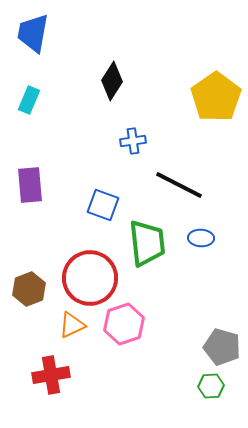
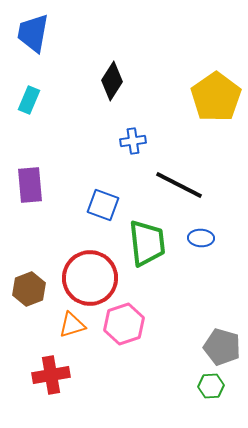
orange triangle: rotated 8 degrees clockwise
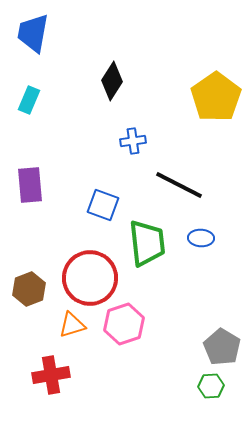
gray pentagon: rotated 15 degrees clockwise
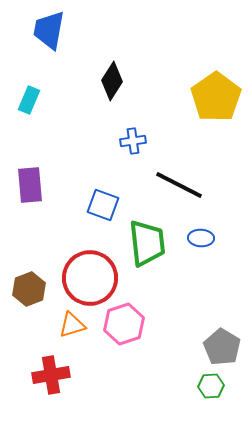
blue trapezoid: moved 16 px right, 3 px up
